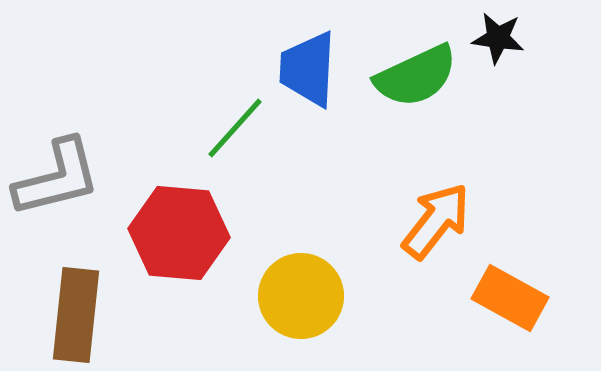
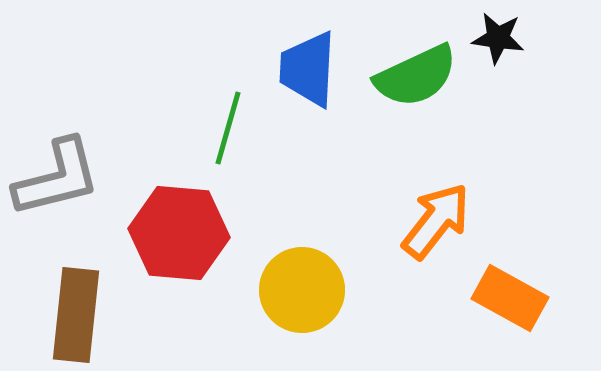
green line: moved 7 px left; rotated 26 degrees counterclockwise
yellow circle: moved 1 px right, 6 px up
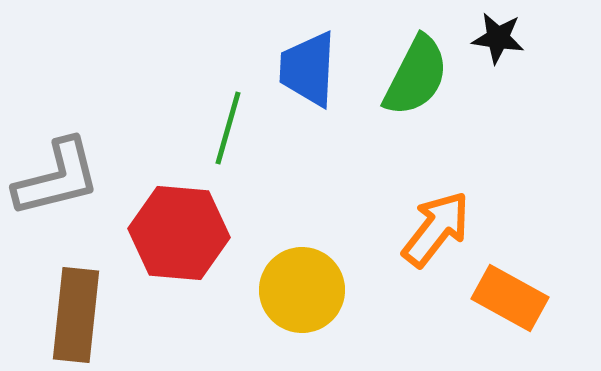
green semicircle: rotated 38 degrees counterclockwise
orange arrow: moved 8 px down
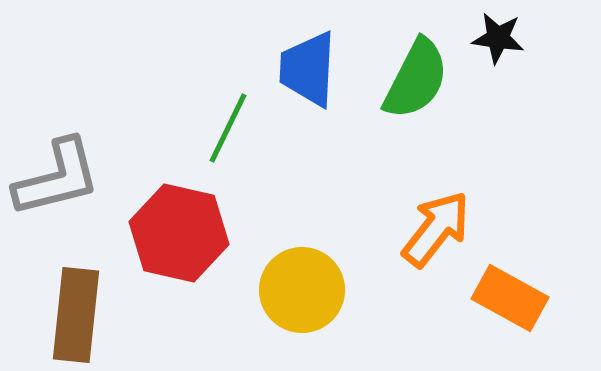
green semicircle: moved 3 px down
green line: rotated 10 degrees clockwise
red hexagon: rotated 8 degrees clockwise
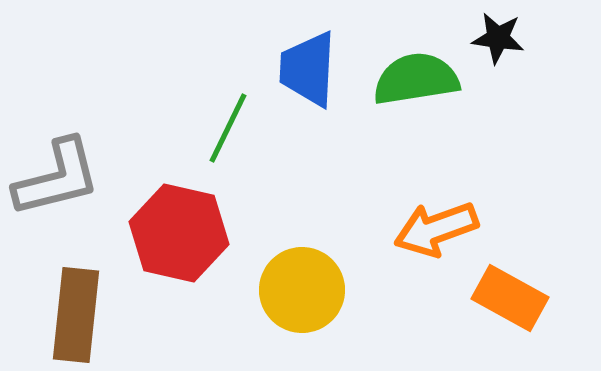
green semicircle: rotated 126 degrees counterclockwise
orange arrow: rotated 148 degrees counterclockwise
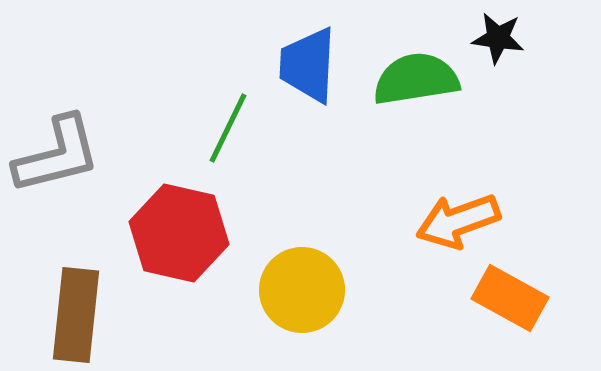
blue trapezoid: moved 4 px up
gray L-shape: moved 23 px up
orange arrow: moved 22 px right, 8 px up
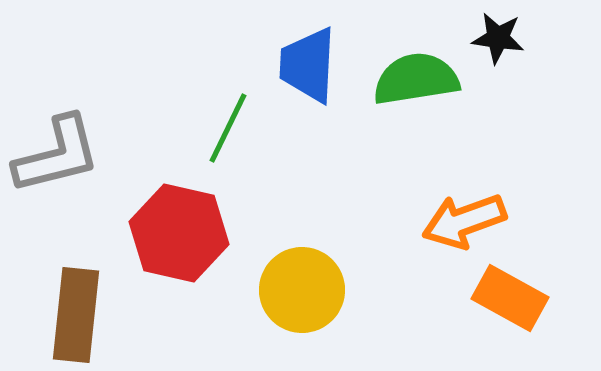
orange arrow: moved 6 px right
